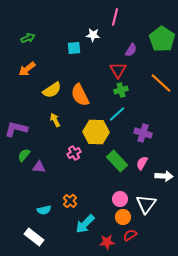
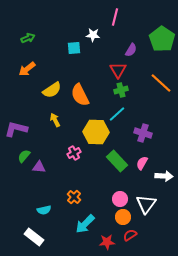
green semicircle: moved 1 px down
orange cross: moved 4 px right, 4 px up
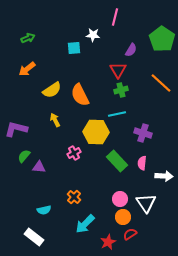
cyan line: rotated 30 degrees clockwise
pink semicircle: rotated 24 degrees counterclockwise
white triangle: moved 1 px up; rotated 10 degrees counterclockwise
red semicircle: moved 1 px up
red star: moved 1 px right; rotated 21 degrees counterclockwise
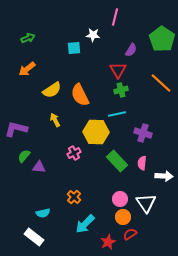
cyan semicircle: moved 1 px left, 3 px down
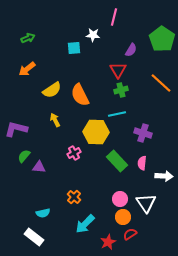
pink line: moved 1 px left
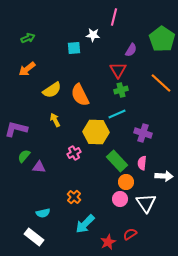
cyan line: rotated 12 degrees counterclockwise
orange circle: moved 3 px right, 35 px up
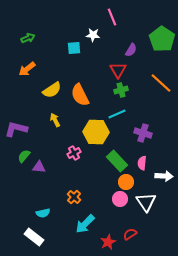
pink line: moved 2 px left; rotated 36 degrees counterclockwise
white triangle: moved 1 px up
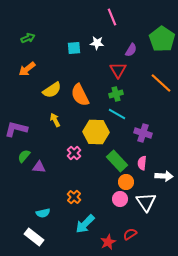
white star: moved 4 px right, 8 px down
green cross: moved 5 px left, 4 px down
cyan line: rotated 54 degrees clockwise
pink cross: rotated 16 degrees counterclockwise
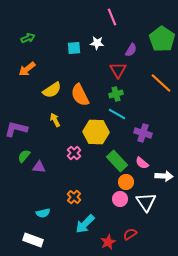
pink semicircle: rotated 56 degrees counterclockwise
white rectangle: moved 1 px left, 3 px down; rotated 18 degrees counterclockwise
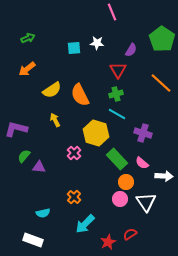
pink line: moved 5 px up
yellow hexagon: moved 1 px down; rotated 15 degrees clockwise
green rectangle: moved 2 px up
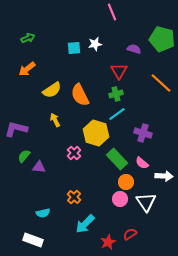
green pentagon: rotated 20 degrees counterclockwise
white star: moved 2 px left, 1 px down; rotated 16 degrees counterclockwise
purple semicircle: moved 3 px right, 1 px up; rotated 104 degrees counterclockwise
red triangle: moved 1 px right, 1 px down
cyan line: rotated 66 degrees counterclockwise
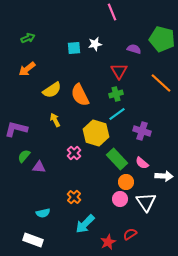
purple cross: moved 1 px left, 2 px up
